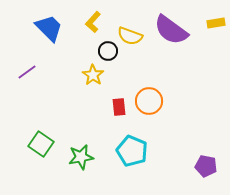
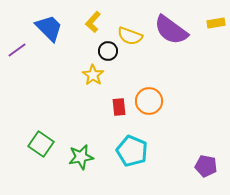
purple line: moved 10 px left, 22 px up
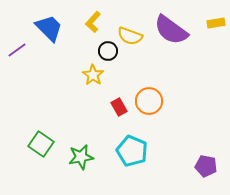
red rectangle: rotated 24 degrees counterclockwise
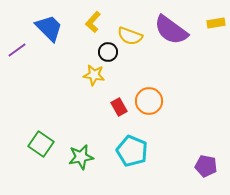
black circle: moved 1 px down
yellow star: moved 1 px right; rotated 25 degrees counterclockwise
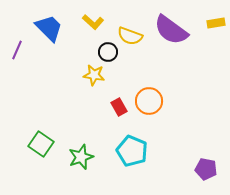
yellow L-shape: rotated 90 degrees counterclockwise
purple line: rotated 30 degrees counterclockwise
green star: rotated 10 degrees counterclockwise
purple pentagon: moved 3 px down
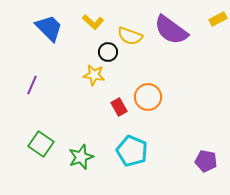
yellow rectangle: moved 2 px right, 4 px up; rotated 18 degrees counterclockwise
purple line: moved 15 px right, 35 px down
orange circle: moved 1 px left, 4 px up
purple pentagon: moved 8 px up
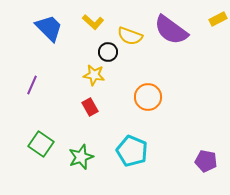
red rectangle: moved 29 px left
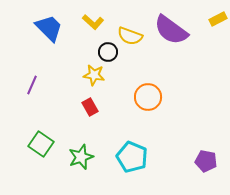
cyan pentagon: moved 6 px down
